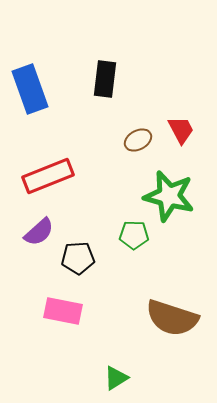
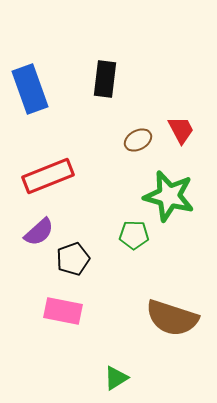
black pentagon: moved 5 px left, 1 px down; rotated 16 degrees counterclockwise
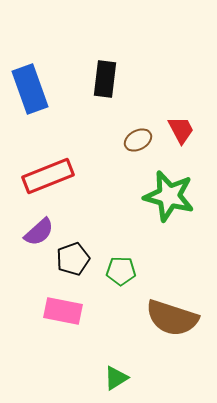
green pentagon: moved 13 px left, 36 px down
